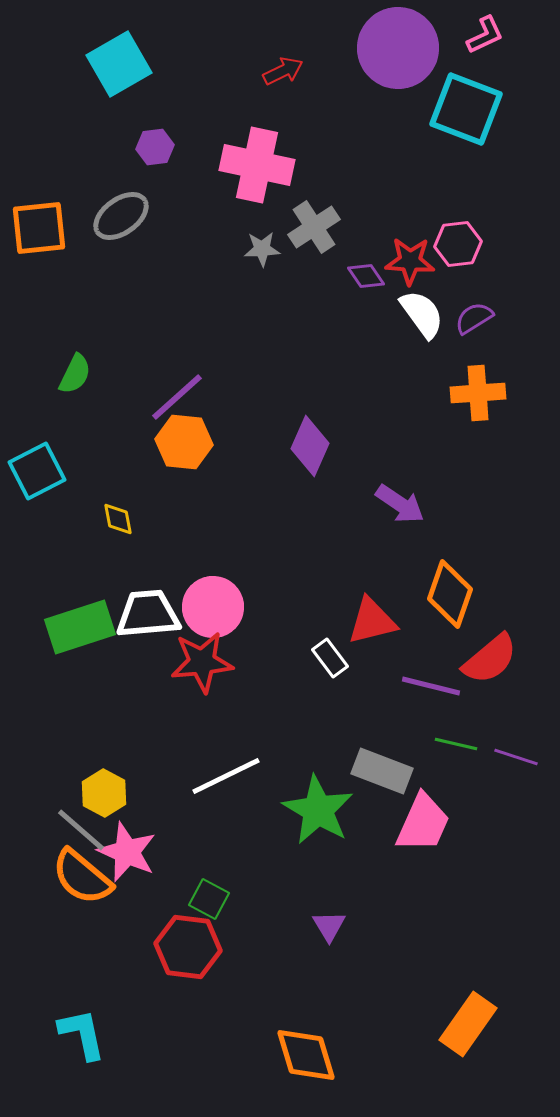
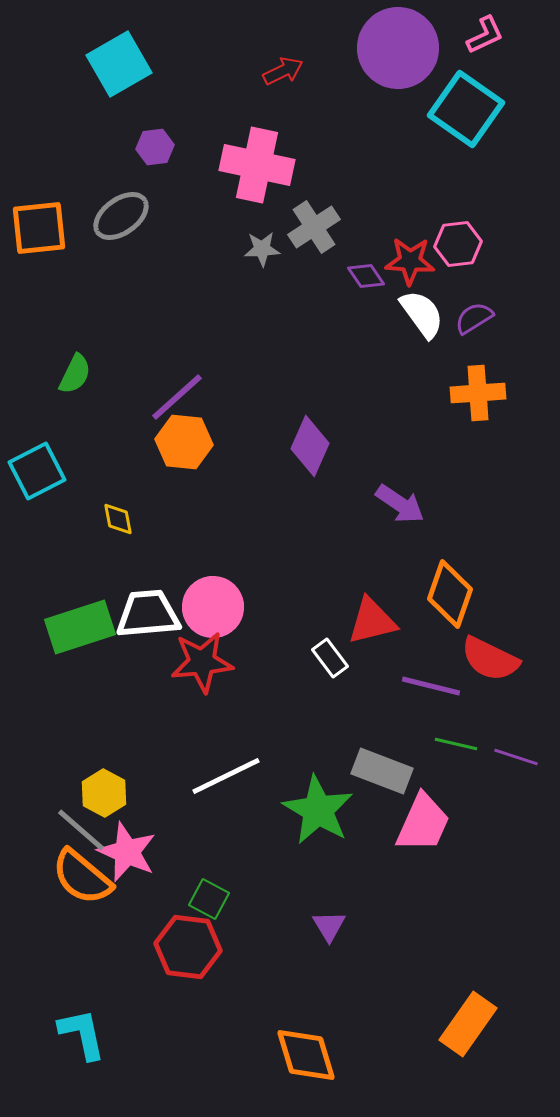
cyan square at (466, 109): rotated 14 degrees clockwise
red semicircle at (490, 659): rotated 66 degrees clockwise
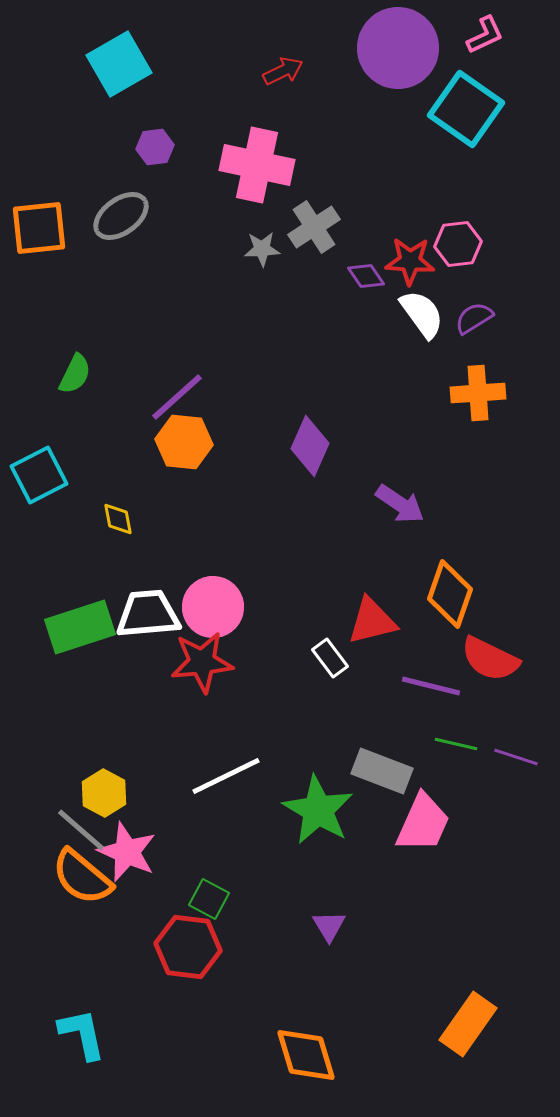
cyan square at (37, 471): moved 2 px right, 4 px down
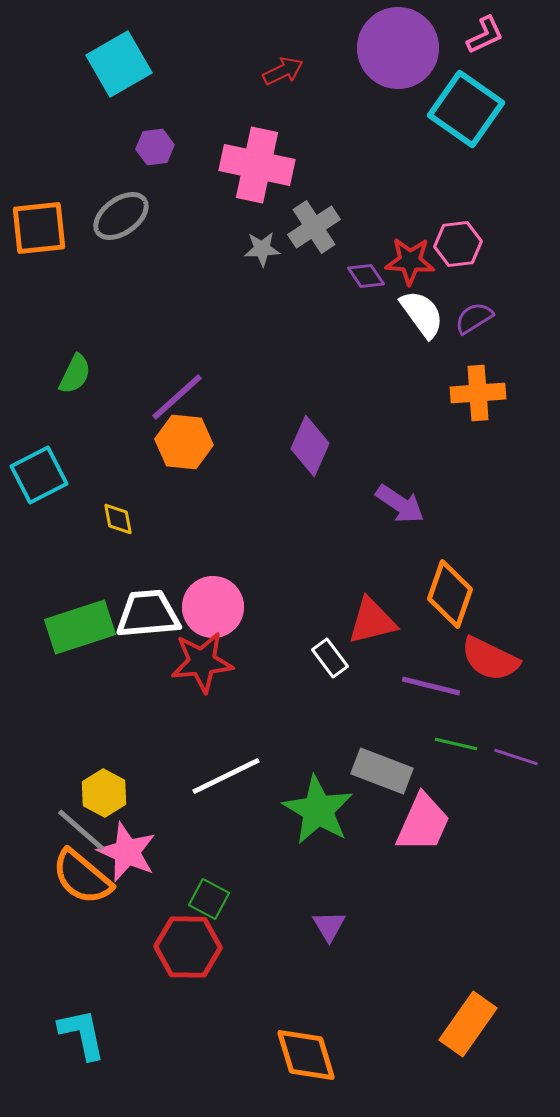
red hexagon at (188, 947): rotated 6 degrees counterclockwise
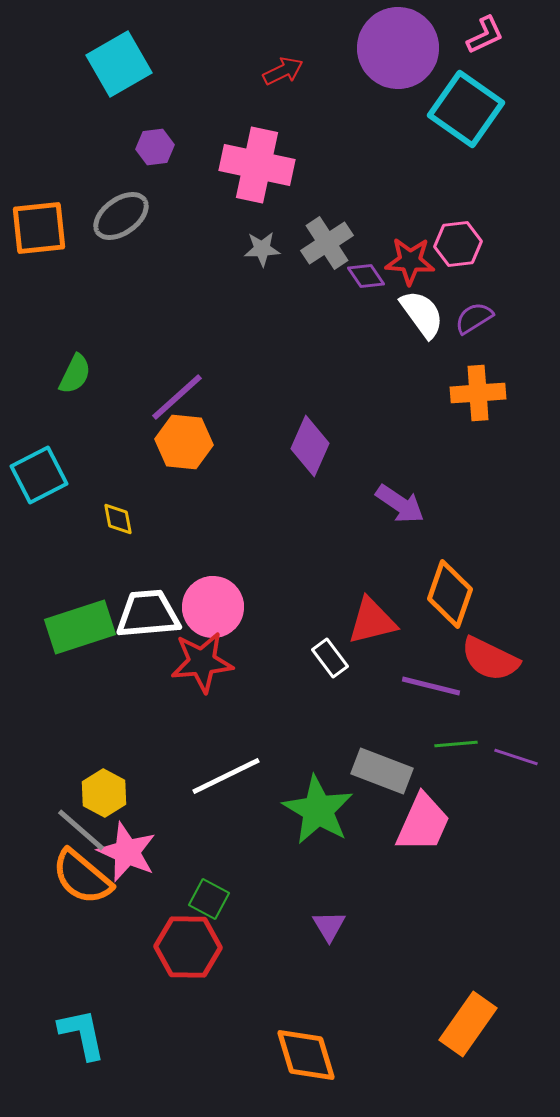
gray cross at (314, 227): moved 13 px right, 16 px down
green line at (456, 744): rotated 18 degrees counterclockwise
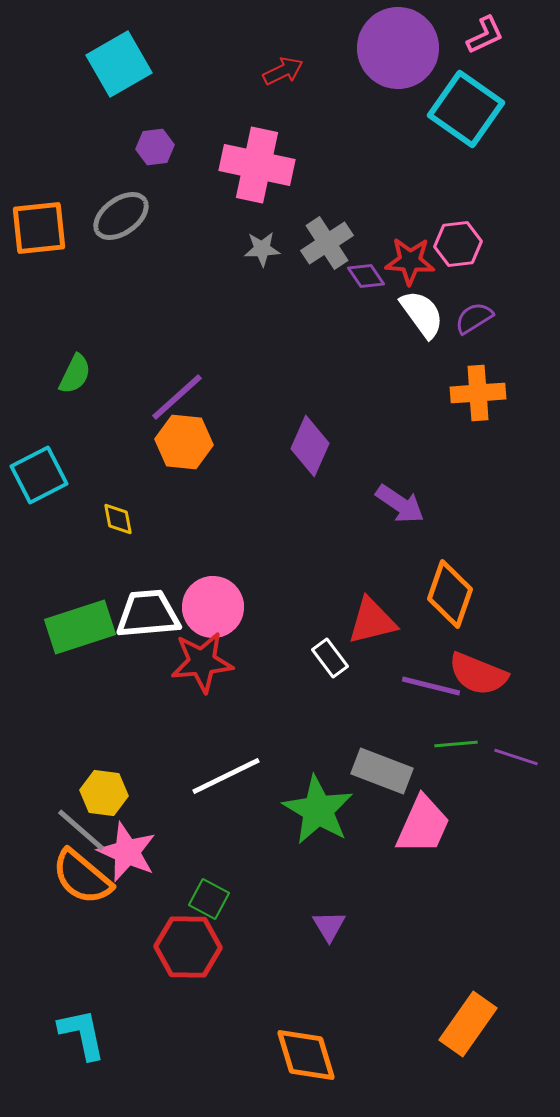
red semicircle at (490, 659): moved 12 px left, 15 px down; rotated 4 degrees counterclockwise
yellow hexagon at (104, 793): rotated 21 degrees counterclockwise
pink trapezoid at (423, 823): moved 2 px down
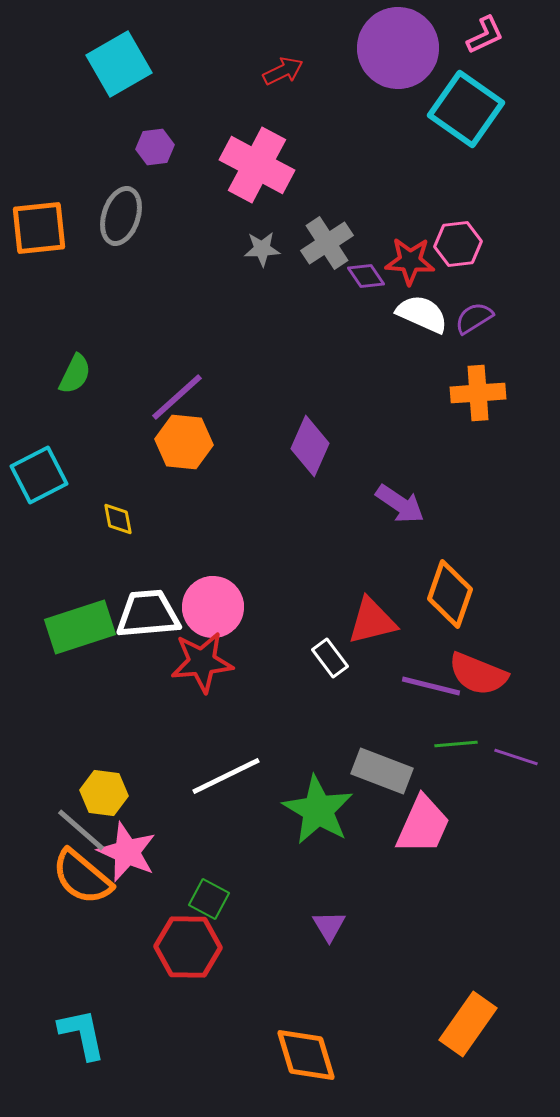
pink cross at (257, 165): rotated 16 degrees clockwise
gray ellipse at (121, 216): rotated 36 degrees counterclockwise
white semicircle at (422, 314): rotated 30 degrees counterclockwise
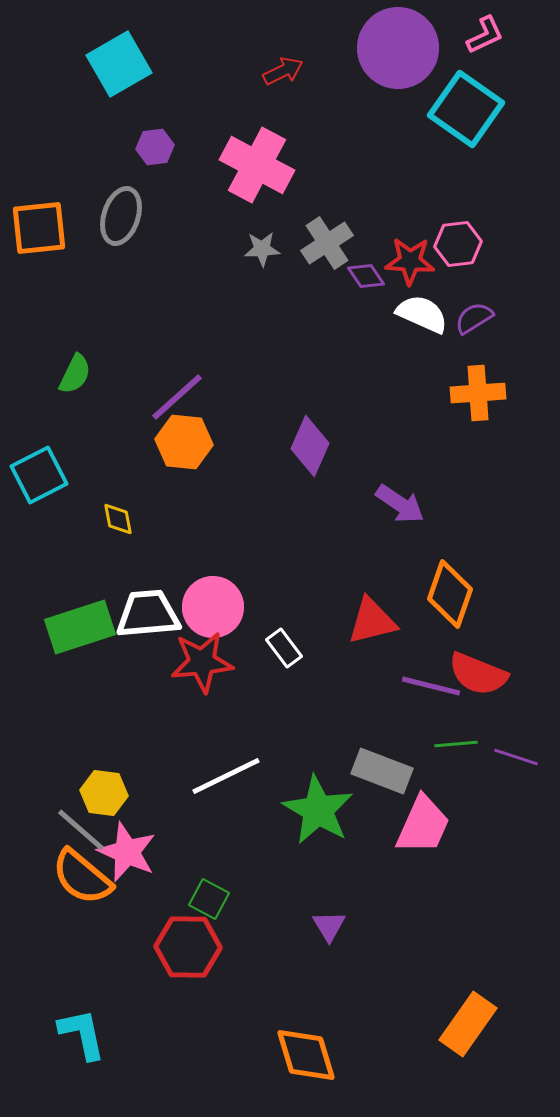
white rectangle at (330, 658): moved 46 px left, 10 px up
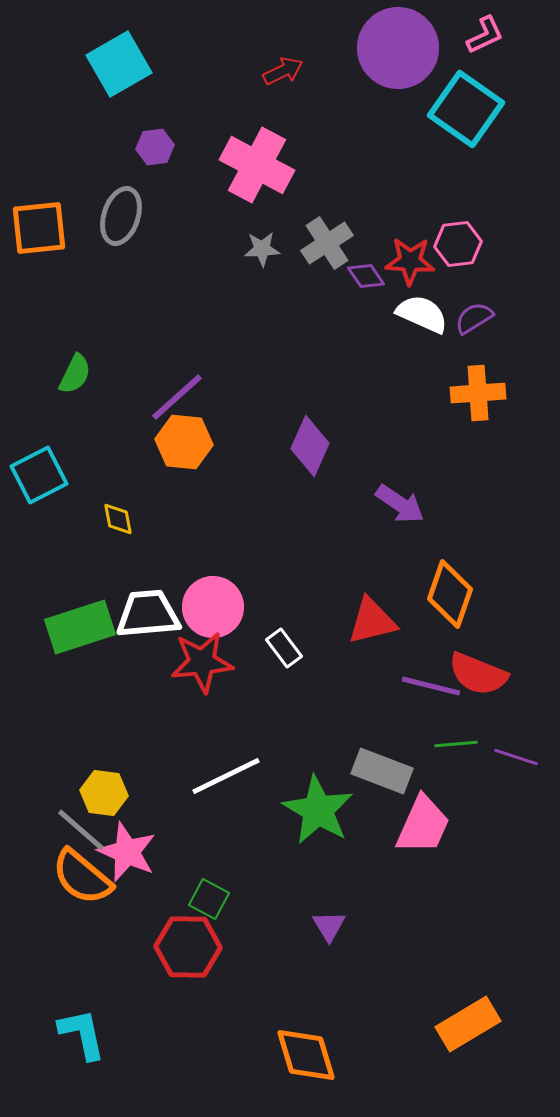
orange rectangle at (468, 1024): rotated 24 degrees clockwise
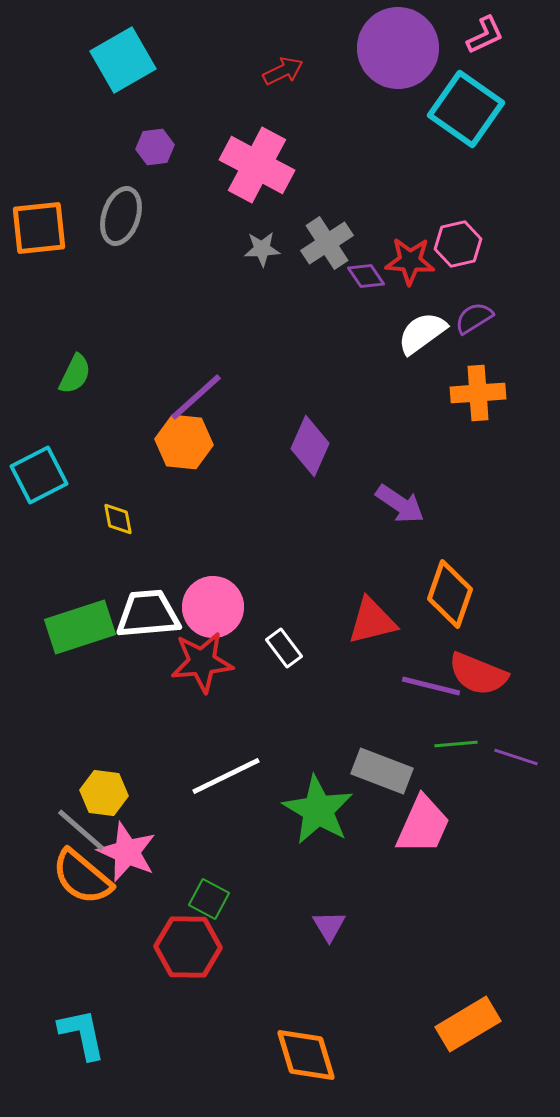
cyan square at (119, 64): moved 4 px right, 4 px up
pink hexagon at (458, 244): rotated 6 degrees counterclockwise
white semicircle at (422, 314): moved 19 px down; rotated 60 degrees counterclockwise
purple line at (177, 397): moved 19 px right
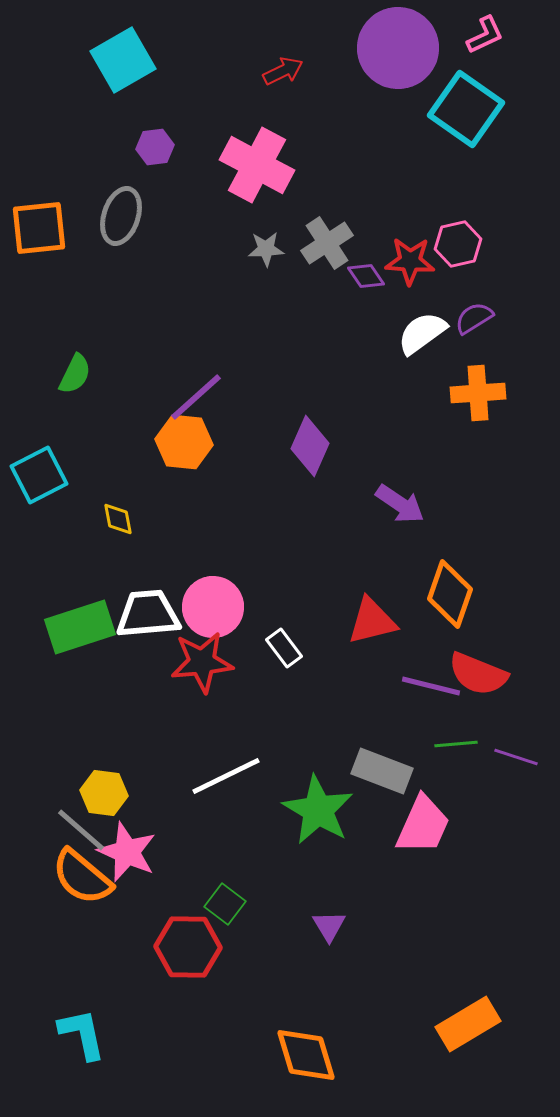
gray star at (262, 249): moved 4 px right
green square at (209, 899): moved 16 px right, 5 px down; rotated 9 degrees clockwise
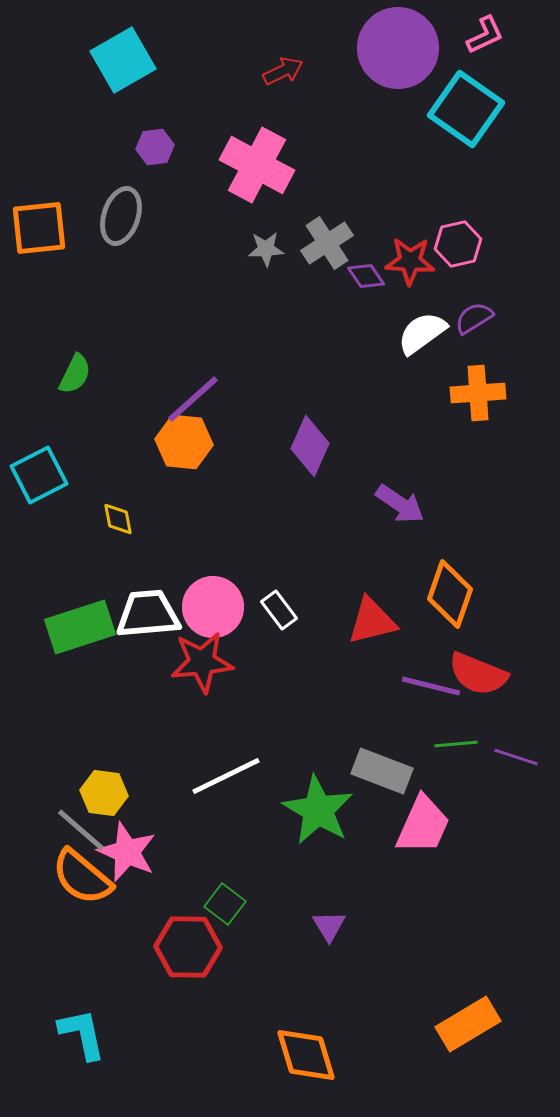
purple line at (196, 397): moved 3 px left, 2 px down
white rectangle at (284, 648): moved 5 px left, 38 px up
